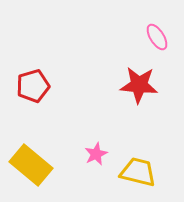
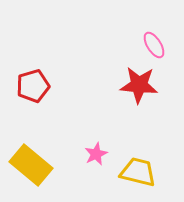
pink ellipse: moved 3 px left, 8 px down
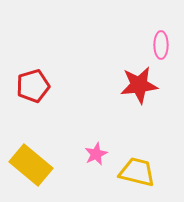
pink ellipse: moved 7 px right; rotated 32 degrees clockwise
red star: rotated 12 degrees counterclockwise
yellow trapezoid: moved 1 px left
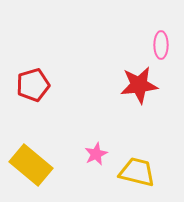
red pentagon: moved 1 px up
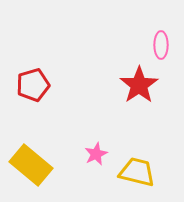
red star: rotated 27 degrees counterclockwise
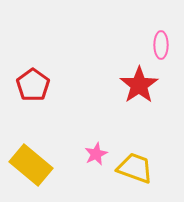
red pentagon: rotated 20 degrees counterclockwise
yellow trapezoid: moved 2 px left, 4 px up; rotated 6 degrees clockwise
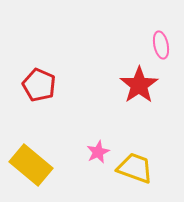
pink ellipse: rotated 12 degrees counterclockwise
red pentagon: moved 6 px right; rotated 12 degrees counterclockwise
pink star: moved 2 px right, 2 px up
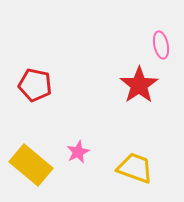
red pentagon: moved 4 px left; rotated 12 degrees counterclockwise
pink star: moved 20 px left
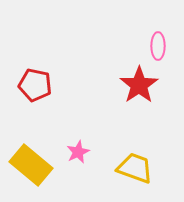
pink ellipse: moved 3 px left, 1 px down; rotated 12 degrees clockwise
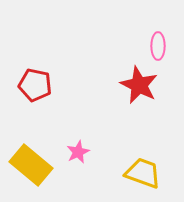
red star: rotated 12 degrees counterclockwise
yellow trapezoid: moved 8 px right, 5 px down
